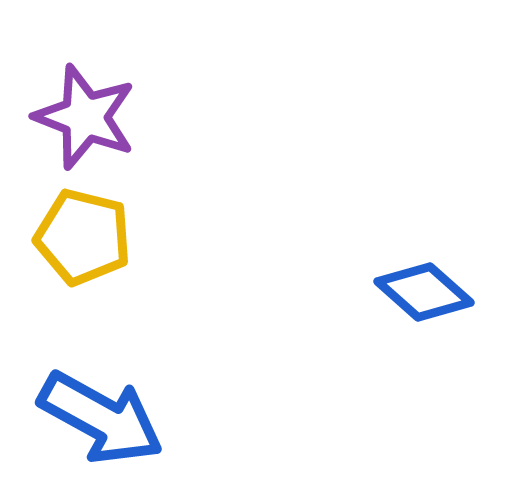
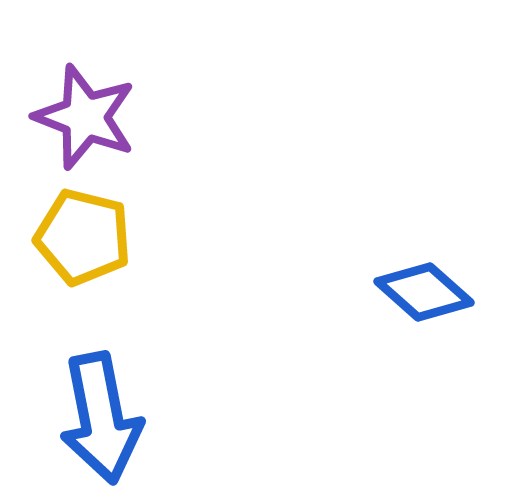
blue arrow: rotated 50 degrees clockwise
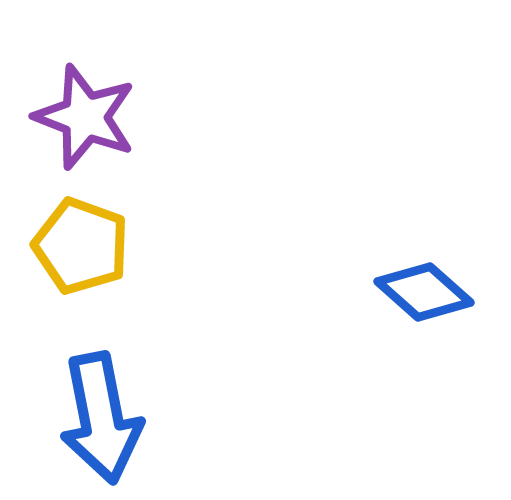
yellow pentagon: moved 2 px left, 9 px down; rotated 6 degrees clockwise
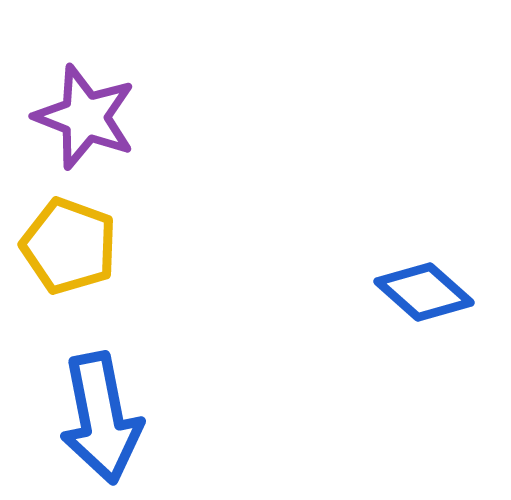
yellow pentagon: moved 12 px left
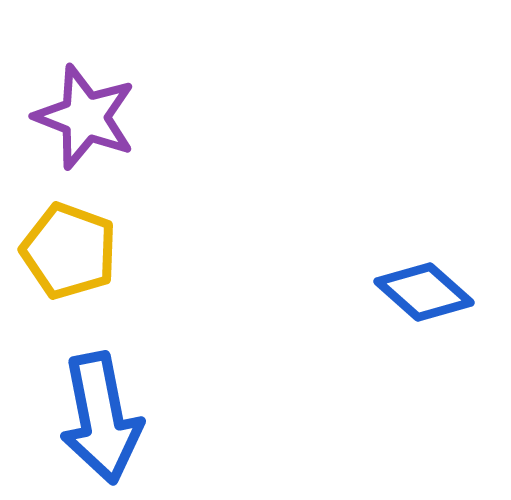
yellow pentagon: moved 5 px down
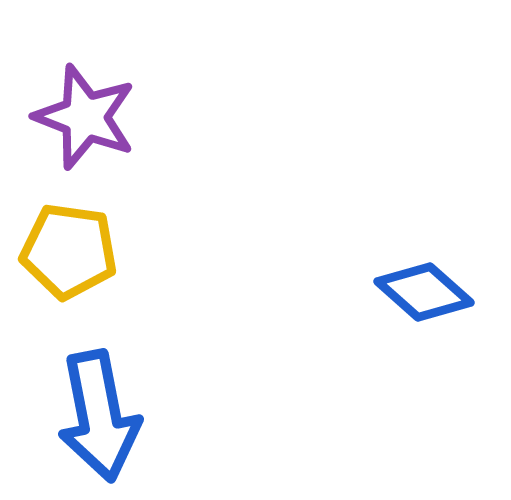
yellow pentagon: rotated 12 degrees counterclockwise
blue arrow: moved 2 px left, 2 px up
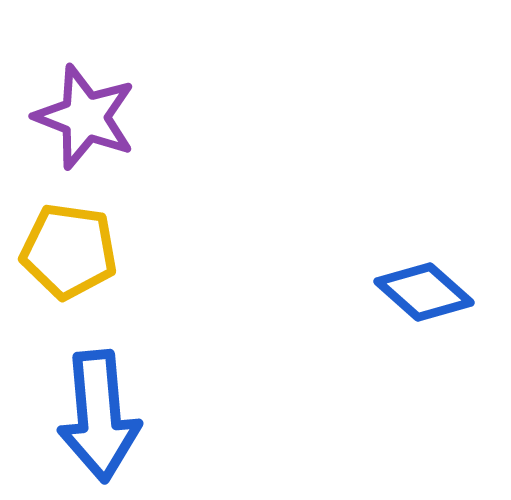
blue arrow: rotated 6 degrees clockwise
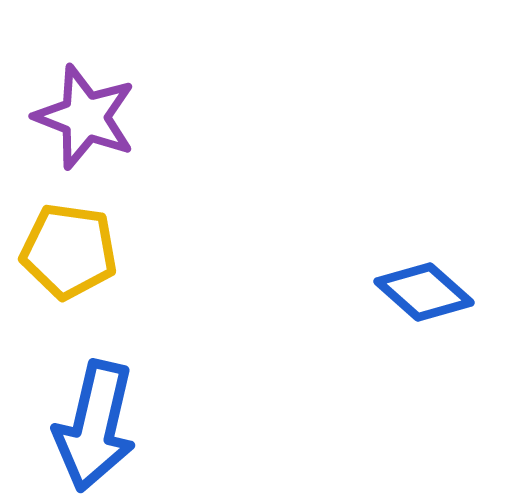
blue arrow: moved 4 px left, 10 px down; rotated 18 degrees clockwise
